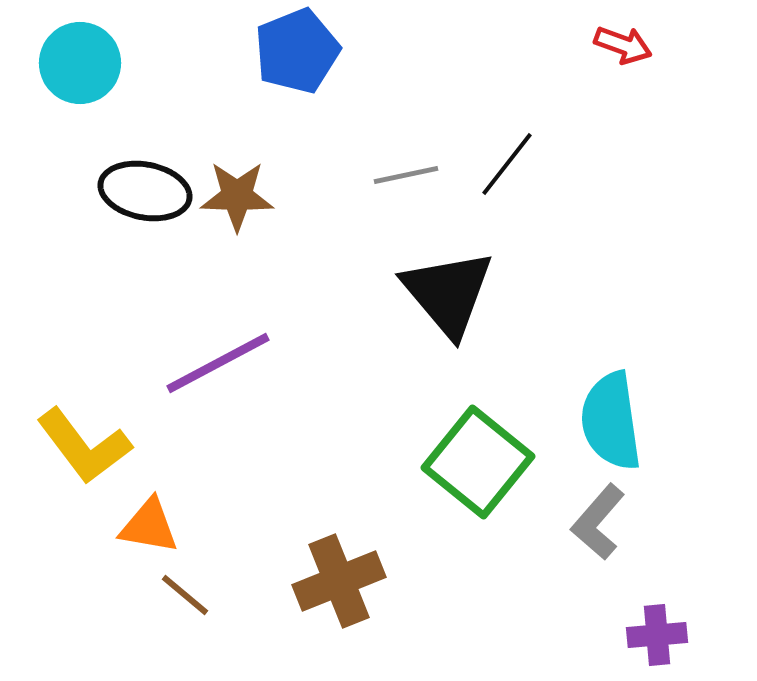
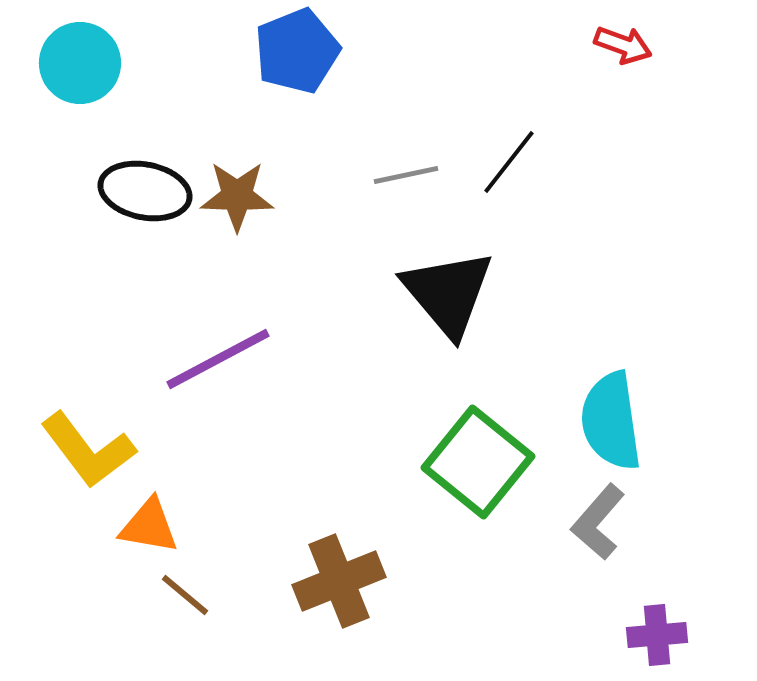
black line: moved 2 px right, 2 px up
purple line: moved 4 px up
yellow L-shape: moved 4 px right, 4 px down
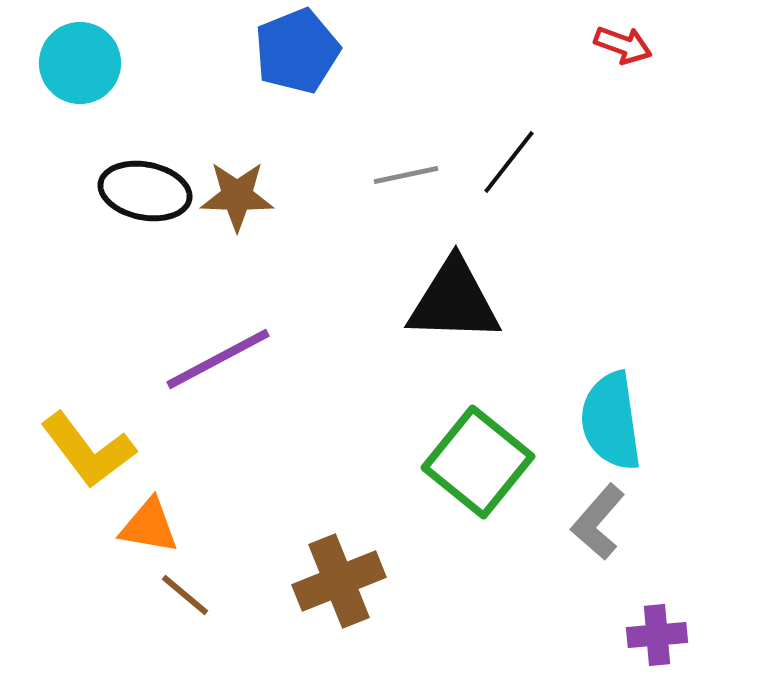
black triangle: moved 6 px right, 8 px down; rotated 48 degrees counterclockwise
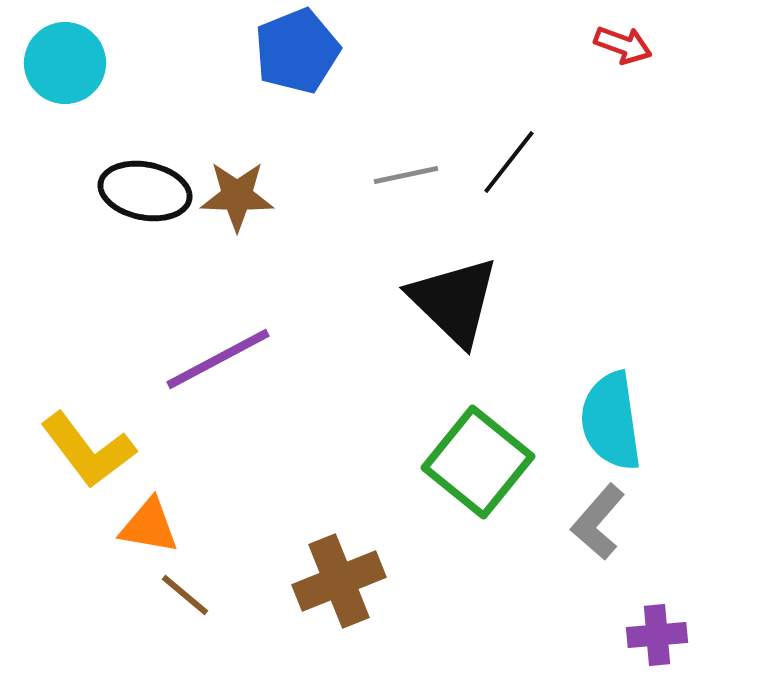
cyan circle: moved 15 px left
black triangle: rotated 42 degrees clockwise
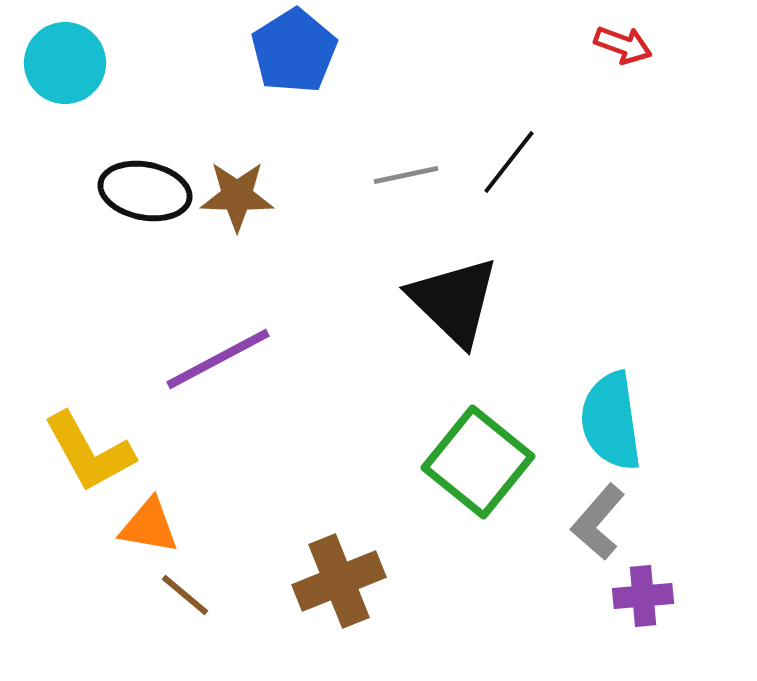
blue pentagon: moved 3 px left; rotated 10 degrees counterclockwise
yellow L-shape: moved 1 px right, 2 px down; rotated 8 degrees clockwise
purple cross: moved 14 px left, 39 px up
